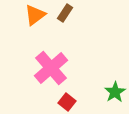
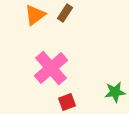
green star: rotated 25 degrees clockwise
red square: rotated 30 degrees clockwise
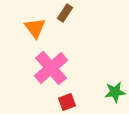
orange triangle: moved 13 px down; rotated 30 degrees counterclockwise
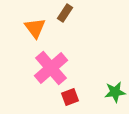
red square: moved 3 px right, 5 px up
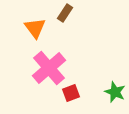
pink cross: moved 2 px left
green star: rotated 30 degrees clockwise
red square: moved 1 px right, 4 px up
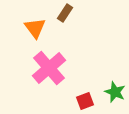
red square: moved 14 px right, 8 px down
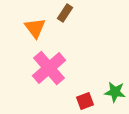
green star: rotated 15 degrees counterclockwise
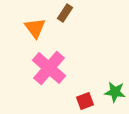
pink cross: rotated 8 degrees counterclockwise
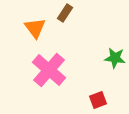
pink cross: moved 2 px down
green star: moved 34 px up
red square: moved 13 px right, 1 px up
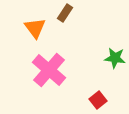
red square: rotated 18 degrees counterclockwise
